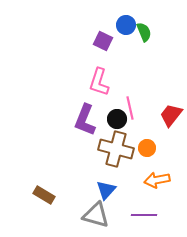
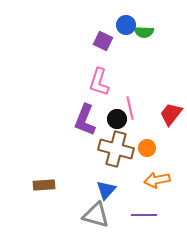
green semicircle: rotated 114 degrees clockwise
red trapezoid: moved 1 px up
brown rectangle: moved 10 px up; rotated 35 degrees counterclockwise
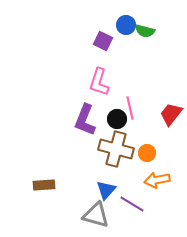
green semicircle: moved 1 px right, 1 px up; rotated 12 degrees clockwise
orange circle: moved 5 px down
purple line: moved 12 px left, 11 px up; rotated 30 degrees clockwise
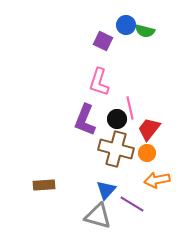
red trapezoid: moved 22 px left, 15 px down
gray triangle: moved 2 px right, 1 px down
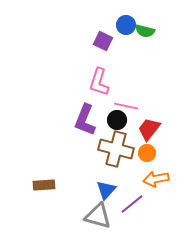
pink line: moved 4 px left, 2 px up; rotated 65 degrees counterclockwise
black circle: moved 1 px down
orange arrow: moved 1 px left, 1 px up
purple line: rotated 70 degrees counterclockwise
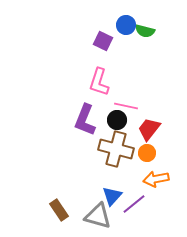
brown rectangle: moved 15 px right, 25 px down; rotated 60 degrees clockwise
blue triangle: moved 6 px right, 6 px down
purple line: moved 2 px right
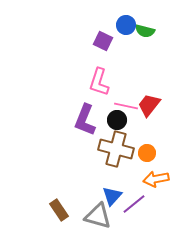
red trapezoid: moved 24 px up
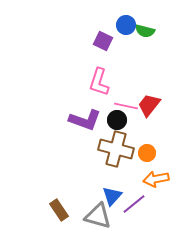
purple L-shape: rotated 92 degrees counterclockwise
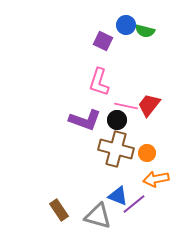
blue triangle: moved 6 px right; rotated 50 degrees counterclockwise
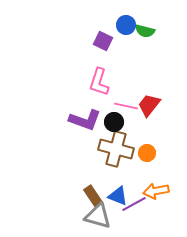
black circle: moved 3 px left, 2 px down
orange arrow: moved 12 px down
purple line: rotated 10 degrees clockwise
brown rectangle: moved 34 px right, 14 px up
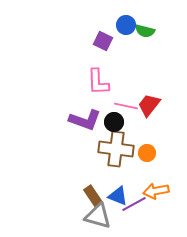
pink L-shape: moved 1 px left; rotated 20 degrees counterclockwise
brown cross: rotated 8 degrees counterclockwise
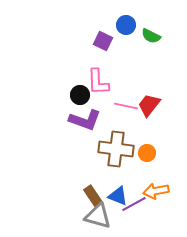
green semicircle: moved 6 px right, 5 px down; rotated 12 degrees clockwise
black circle: moved 34 px left, 27 px up
